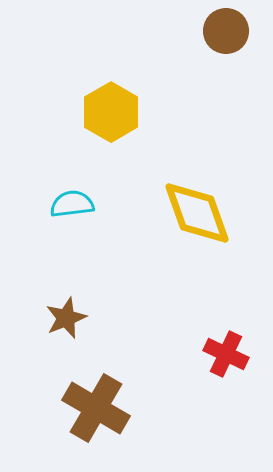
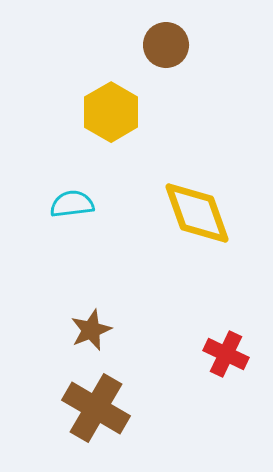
brown circle: moved 60 px left, 14 px down
brown star: moved 25 px right, 12 px down
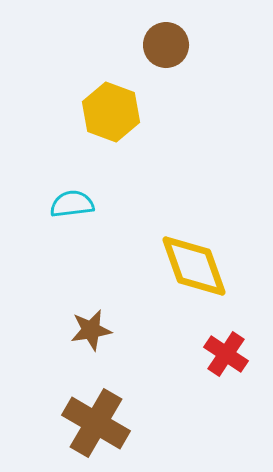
yellow hexagon: rotated 10 degrees counterclockwise
yellow diamond: moved 3 px left, 53 px down
brown star: rotated 12 degrees clockwise
red cross: rotated 9 degrees clockwise
brown cross: moved 15 px down
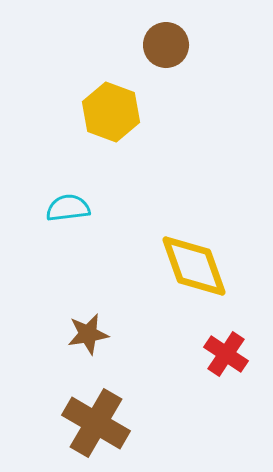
cyan semicircle: moved 4 px left, 4 px down
brown star: moved 3 px left, 4 px down
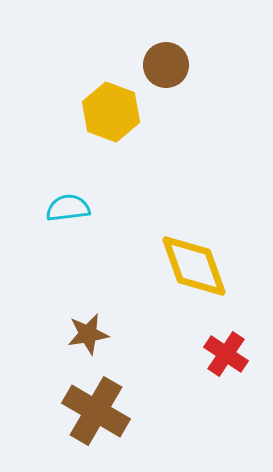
brown circle: moved 20 px down
brown cross: moved 12 px up
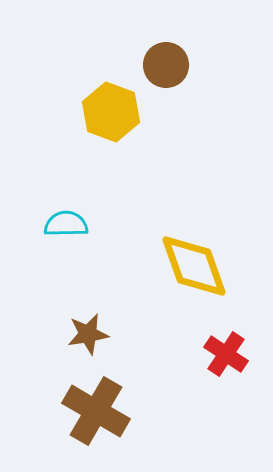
cyan semicircle: moved 2 px left, 16 px down; rotated 6 degrees clockwise
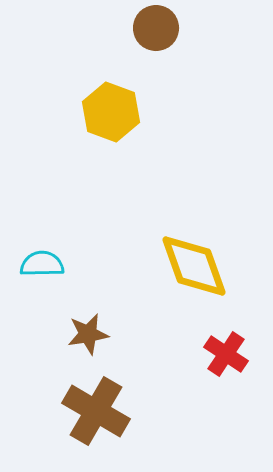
brown circle: moved 10 px left, 37 px up
cyan semicircle: moved 24 px left, 40 px down
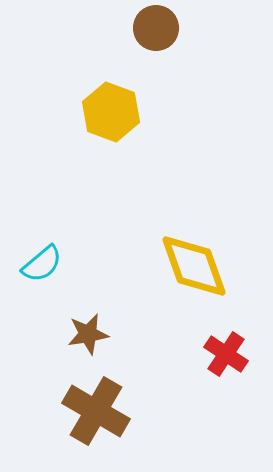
cyan semicircle: rotated 141 degrees clockwise
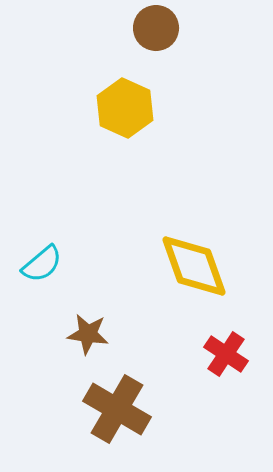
yellow hexagon: moved 14 px right, 4 px up; rotated 4 degrees clockwise
brown star: rotated 18 degrees clockwise
brown cross: moved 21 px right, 2 px up
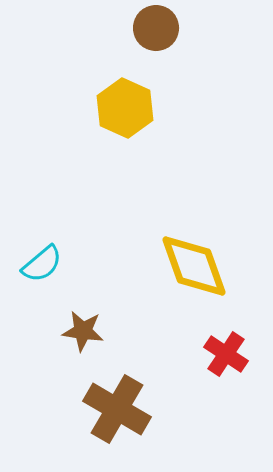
brown star: moved 5 px left, 3 px up
